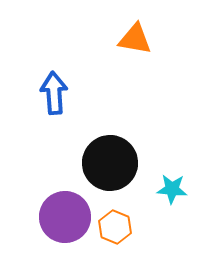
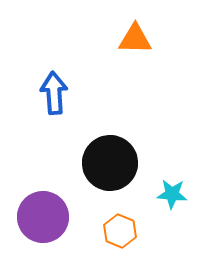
orange triangle: rotated 9 degrees counterclockwise
cyan star: moved 5 px down
purple circle: moved 22 px left
orange hexagon: moved 5 px right, 4 px down
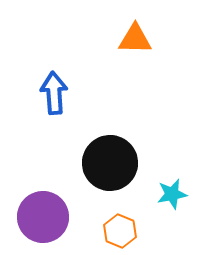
cyan star: rotated 16 degrees counterclockwise
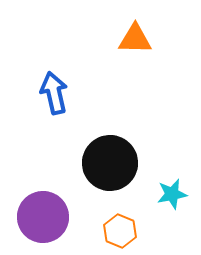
blue arrow: rotated 9 degrees counterclockwise
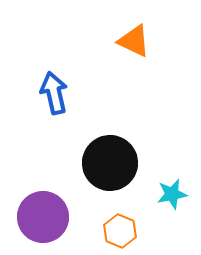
orange triangle: moved 1 px left, 2 px down; rotated 24 degrees clockwise
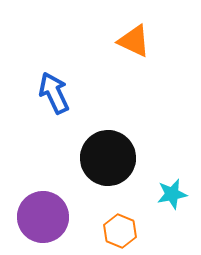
blue arrow: rotated 12 degrees counterclockwise
black circle: moved 2 px left, 5 px up
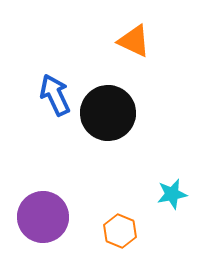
blue arrow: moved 1 px right, 2 px down
black circle: moved 45 px up
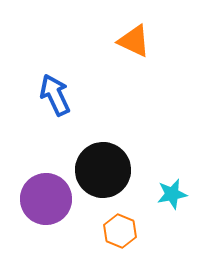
black circle: moved 5 px left, 57 px down
purple circle: moved 3 px right, 18 px up
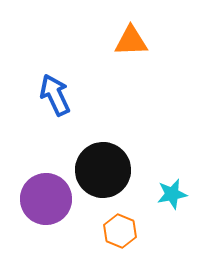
orange triangle: moved 3 px left; rotated 27 degrees counterclockwise
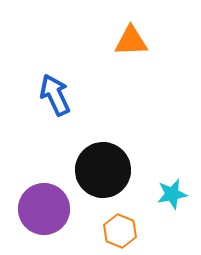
purple circle: moved 2 px left, 10 px down
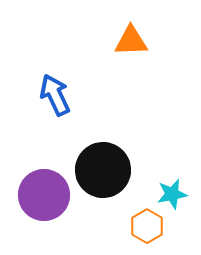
purple circle: moved 14 px up
orange hexagon: moved 27 px right, 5 px up; rotated 8 degrees clockwise
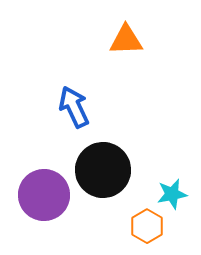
orange triangle: moved 5 px left, 1 px up
blue arrow: moved 19 px right, 12 px down
